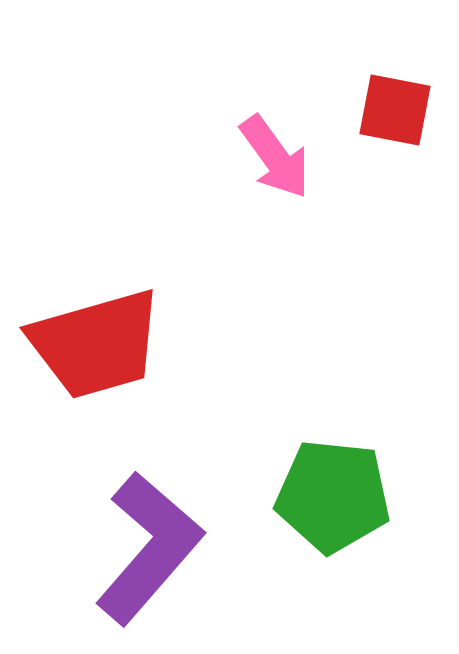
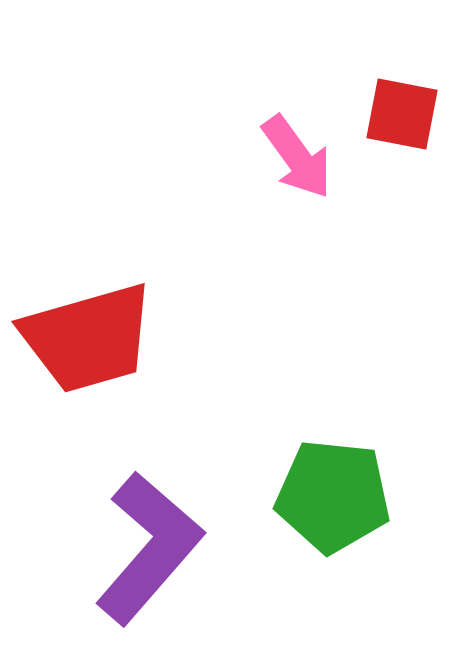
red square: moved 7 px right, 4 px down
pink arrow: moved 22 px right
red trapezoid: moved 8 px left, 6 px up
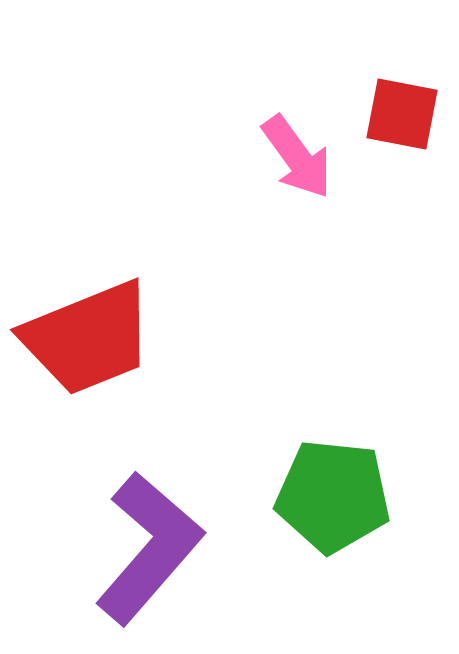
red trapezoid: rotated 6 degrees counterclockwise
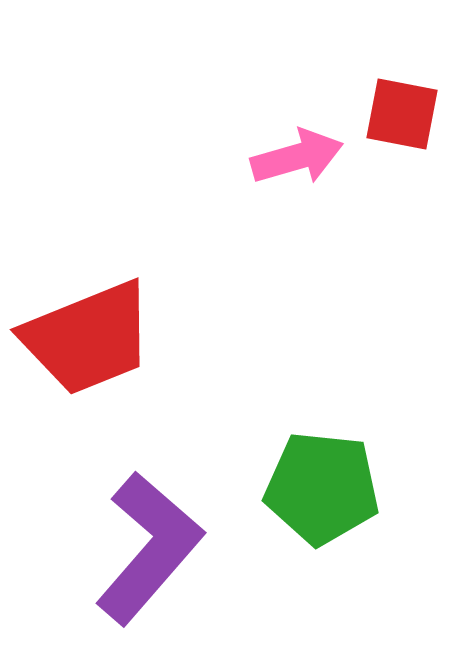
pink arrow: rotated 70 degrees counterclockwise
green pentagon: moved 11 px left, 8 px up
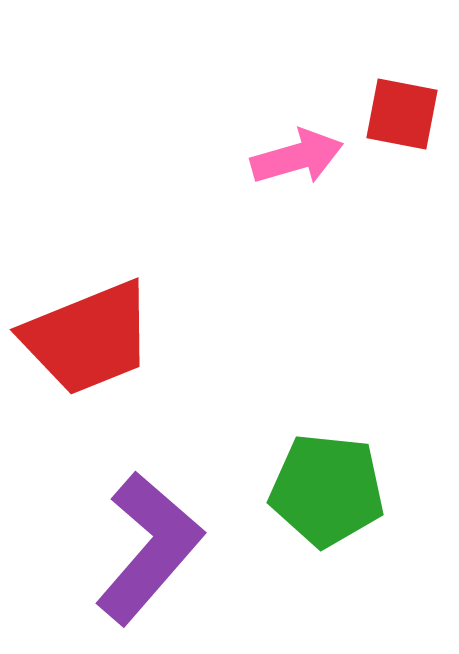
green pentagon: moved 5 px right, 2 px down
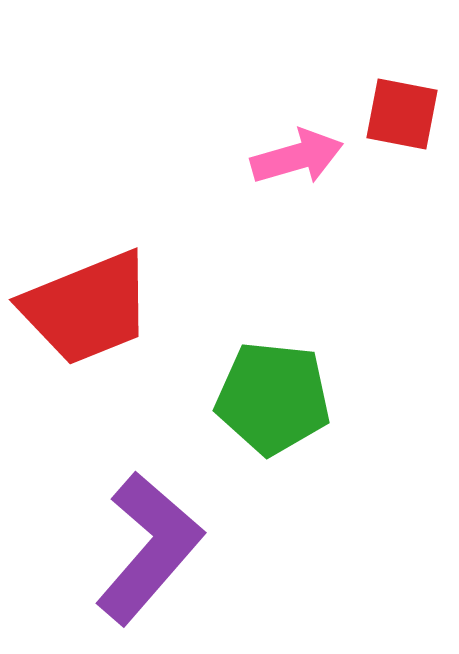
red trapezoid: moved 1 px left, 30 px up
green pentagon: moved 54 px left, 92 px up
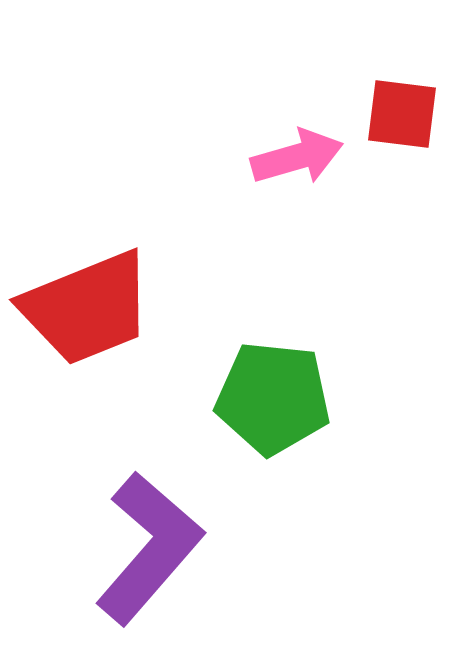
red square: rotated 4 degrees counterclockwise
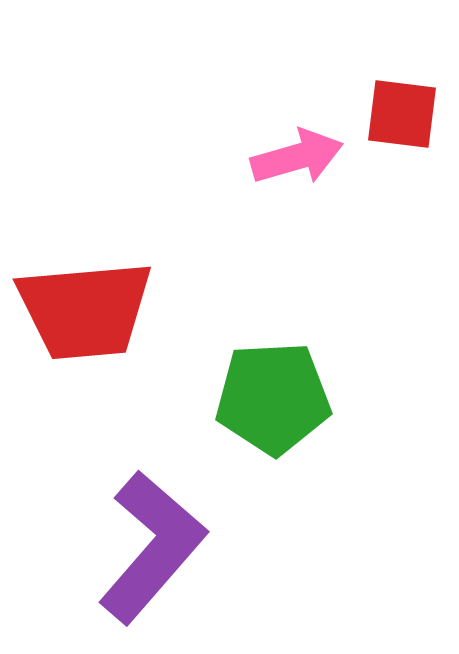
red trapezoid: moved 2 px left, 2 px down; rotated 17 degrees clockwise
green pentagon: rotated 9 degrees counterclockwise
purple L-shape: moved 3 px right, 1 px up
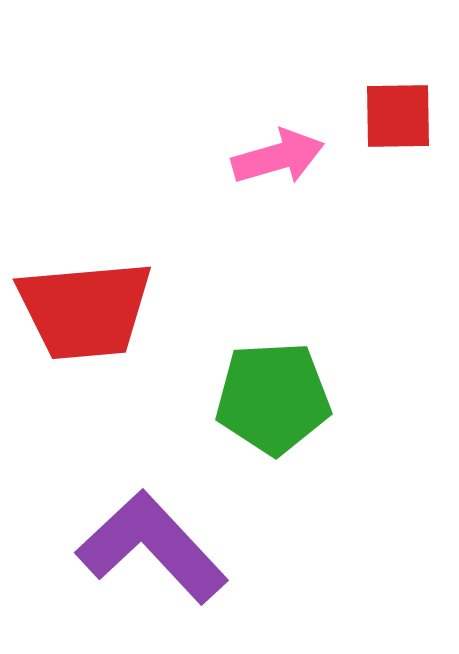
red square: moved 4 px left, 2 px down; rotated 8 degrees counterclockwise
pink arrow: moved 19 px left
purple L-shape: rotated 84 degrees counterclockwise
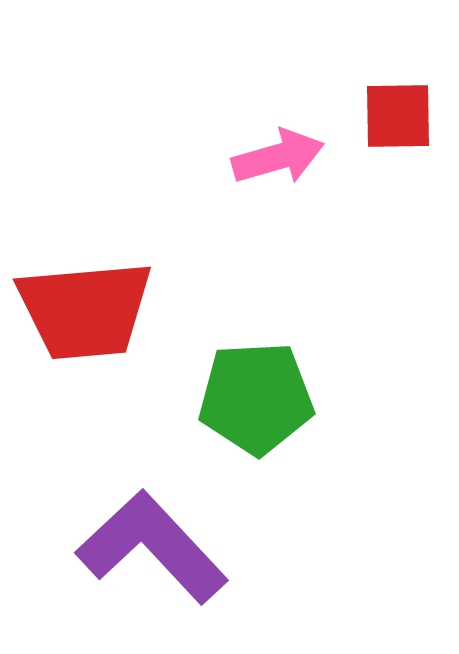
green pentagon: moved 17 px left
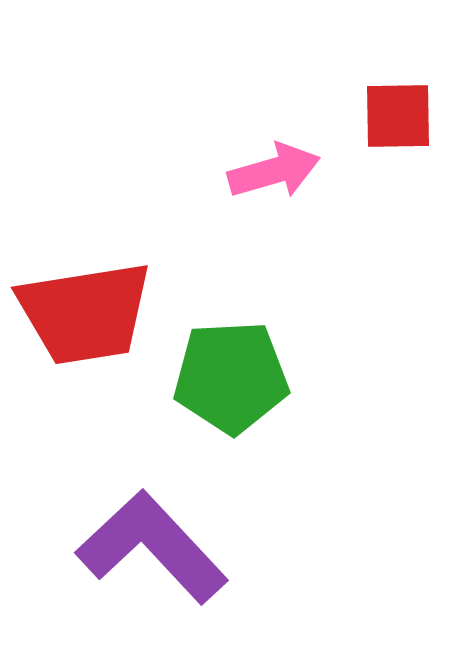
pink arrow: moved 4 px left, 14 px down
red trapezoid: moved 3 px down; rotated 4 degrees counterclockwise
green pentagon: moved 25 px left, 21 px up
